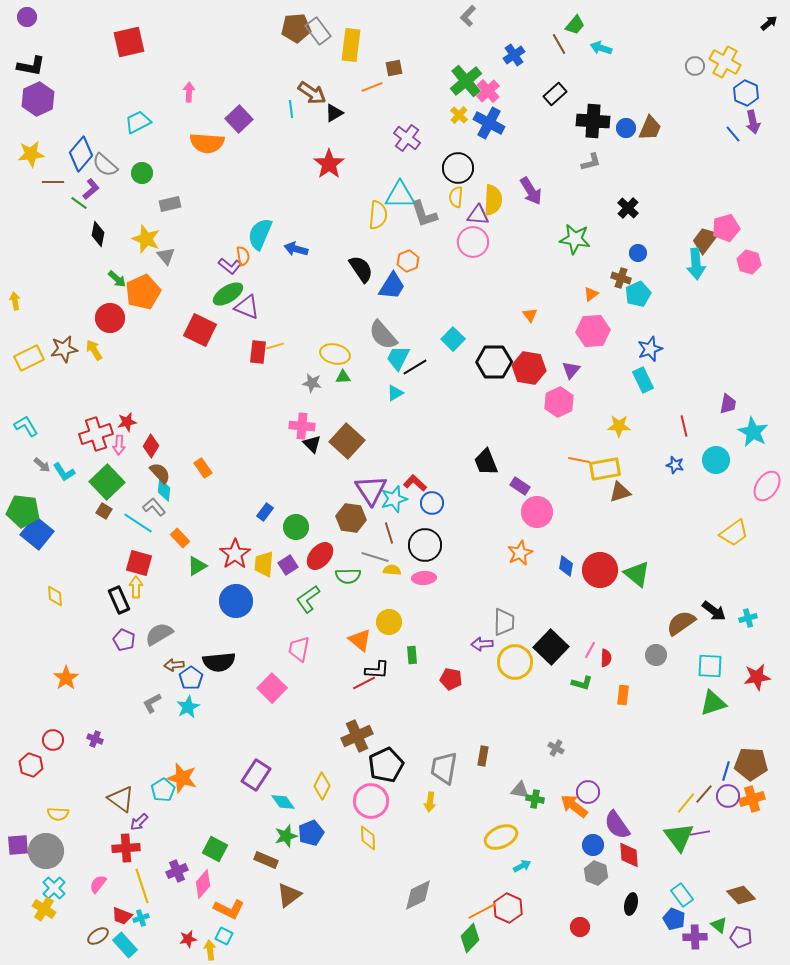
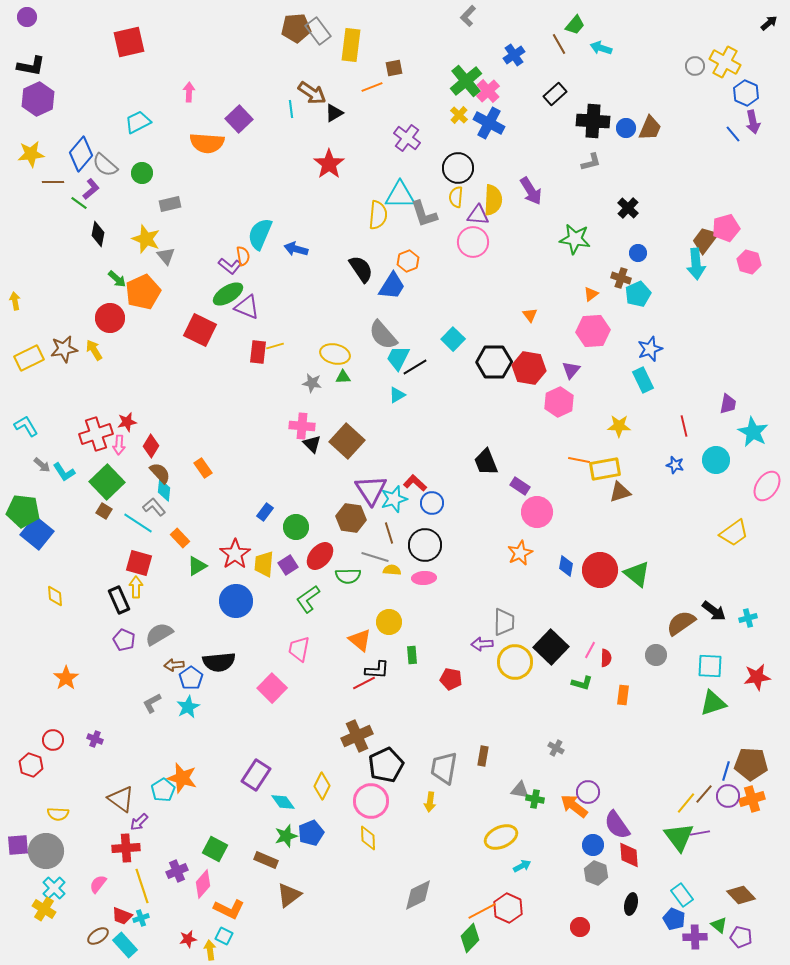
cyan triangle at (395, 393): moved 2 px right, 2 px down
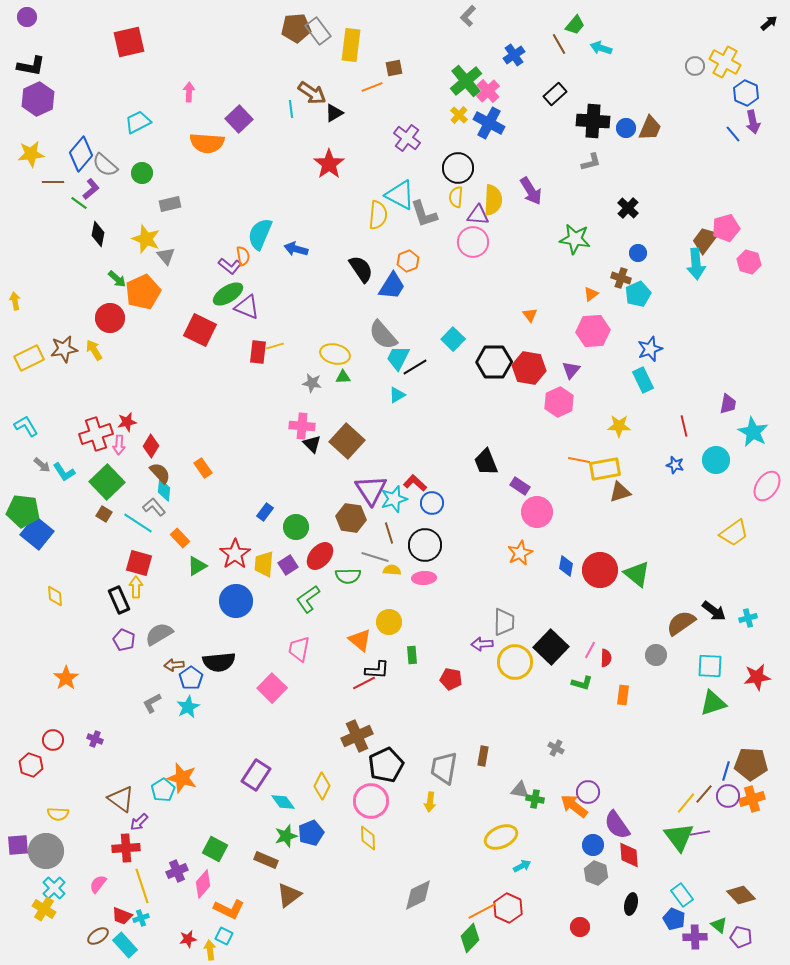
cyan triangle at (400, 195): rotated 28 degrees clockwise
brown square at (104, 511): moved 3 px down
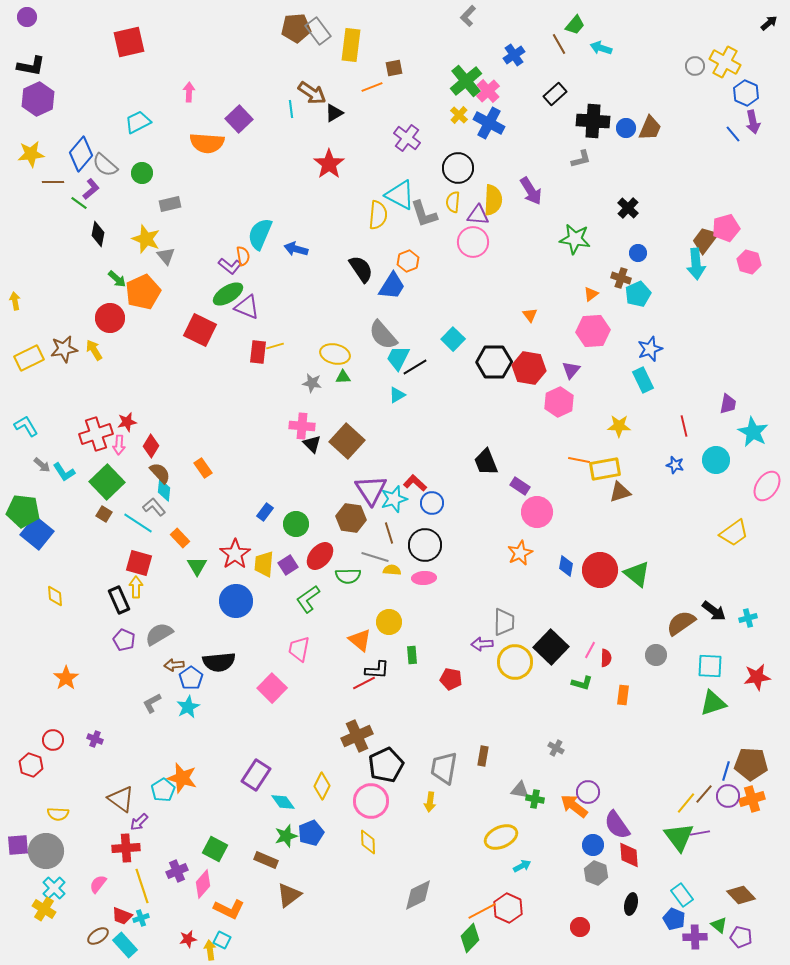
gray L-shape at (591, 162): moved 10 px left, 3 px up
yellow semicircle at (456, 197): moved 3 px left, 5 px down
green circle at (296, 527): moved 3 px up
green triangle at (197, 566): rotated 30 degrees counterclockwise
yellow diamond at (368, 838): moved 4 px down
cyan square at (224, 936): moved 2 px left, 4 px down
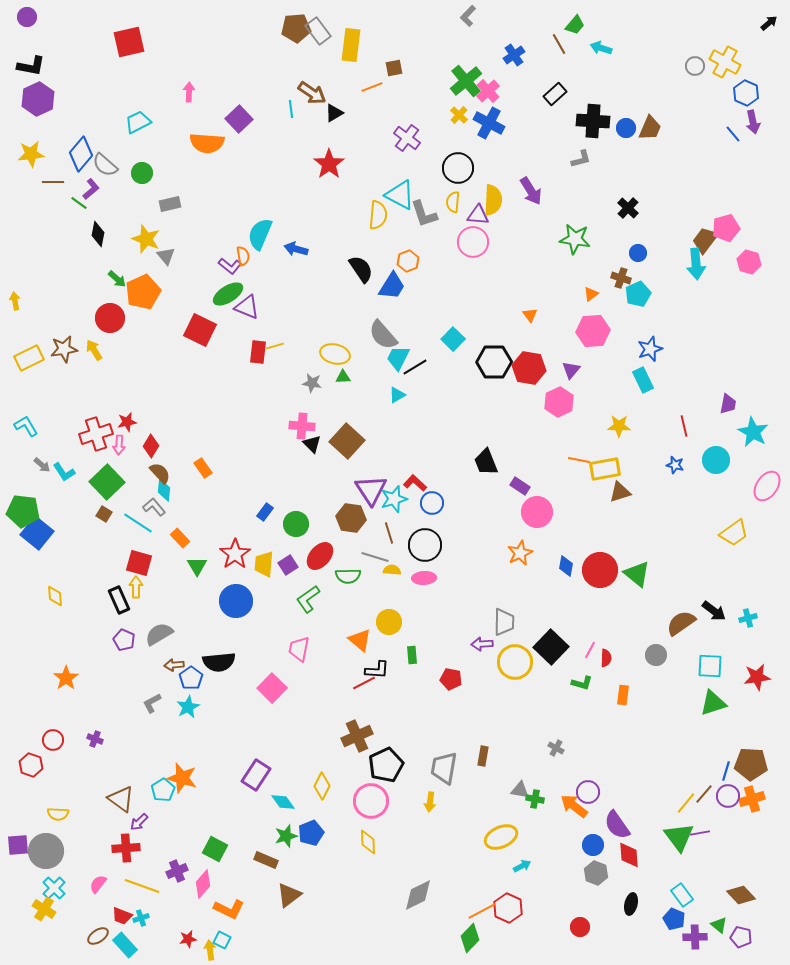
yellow line at (142, 886): rotated 52 degrees counterclockwise
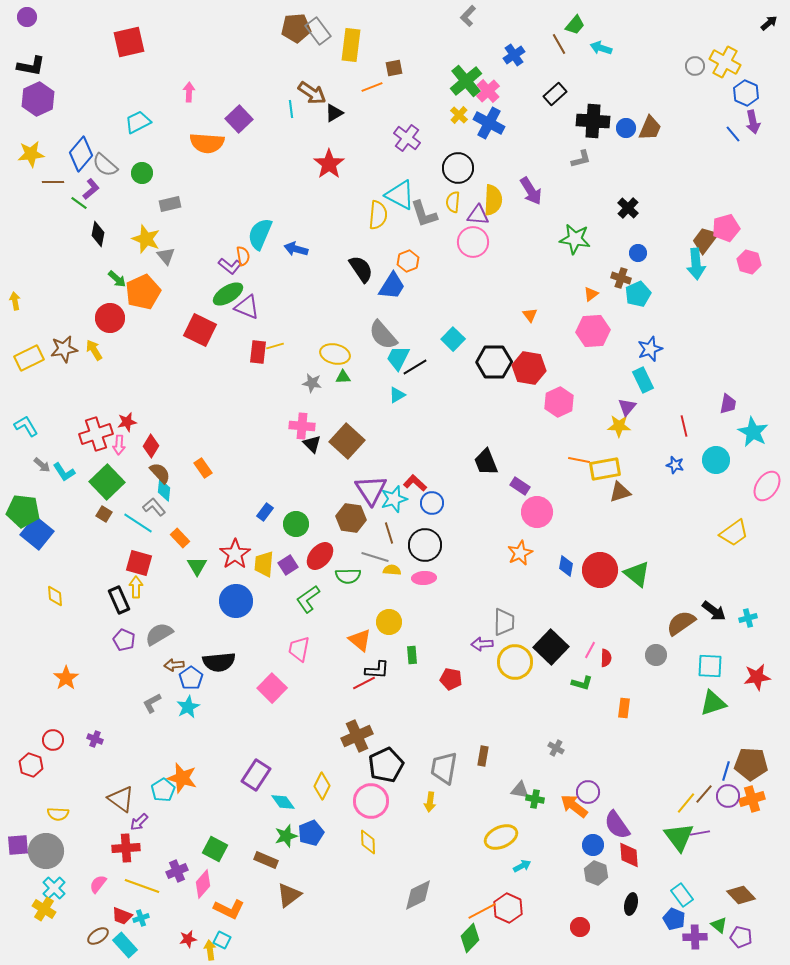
purple triangle at (571, 370): moved 56 px right, 37 px down
orange rectangle at (623, 695): moved 1 px right, 13 px down
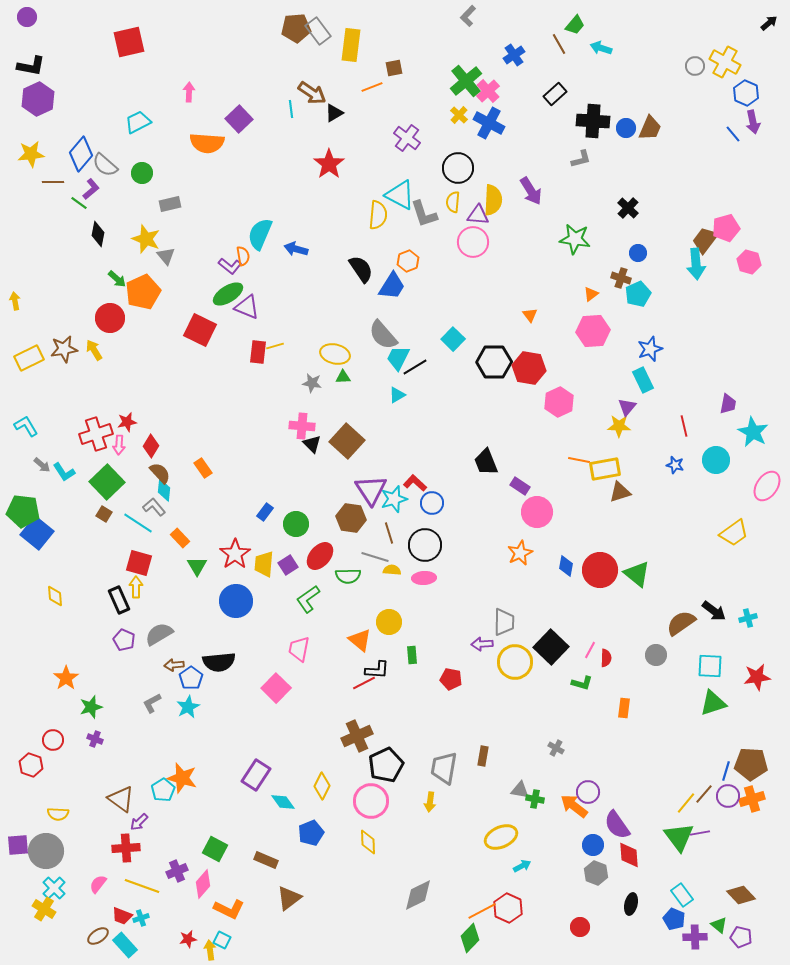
pink square at (272, 688): moved 4 px right
green star at (286, 836): moved 195 px left, 129 px up
brown triangle at (289, 895): moved 3 px down
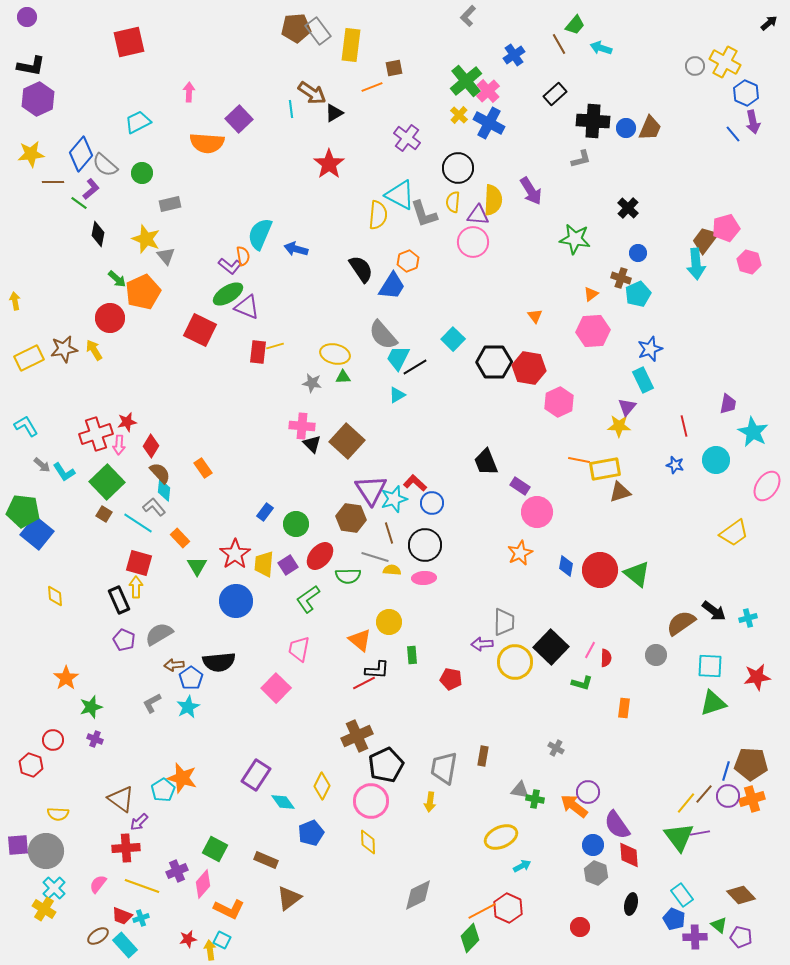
orange triangle at (530, 315): moved 5 px right, 1 px down
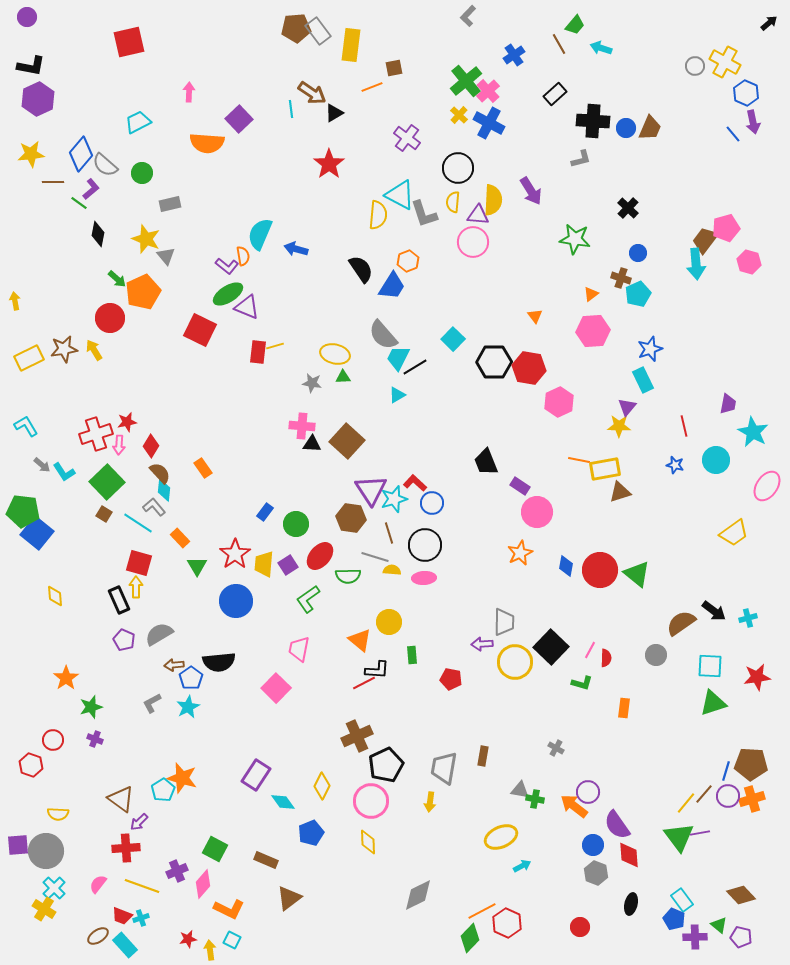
purple L-shape at (230, 266): moved 3 px left
black triangle at (312, 444): rotated 42 degrees counterclockwise
cyan rectangle at (682, 895): moved 5 px down
red hexagon at (508, 908): moved 1 px left, 15 px down
cyan square at (222, 940): moved 10 px right
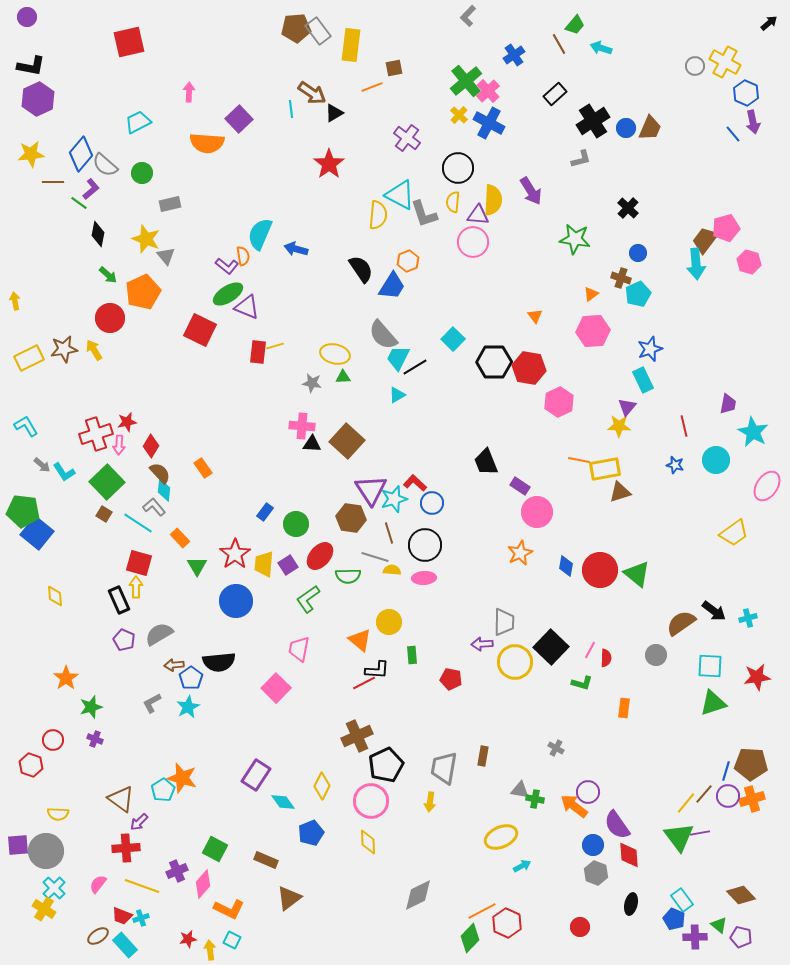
black cross at (593, 121): rotated 36 degrees counterclockwise
green arrow at (117, 279): moved 9 px left, 4 px up
